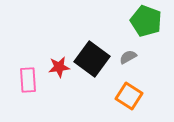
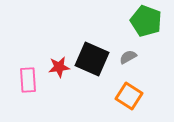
black square: rotated 12 degrees counterclockwise
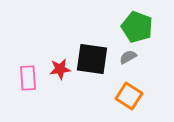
green pentagon: moved 9 px left, 6 px down
black square: rotated 16 degrees counterclockwise
red star: moved 1 px right, 2 px down
pink rectangle: moved 2 px up
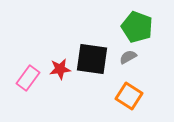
pink rectangle: rotated 40 degrees clockwise
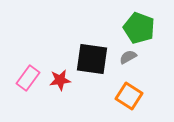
green pentagon: moved 2 px right, 1 px down
red star: moved 11 px down
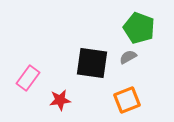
black square: moved 4 px down
red star: moved 20 px down
orange square: moved 2 px left, 4 px down; rotated 36 degrees clockwise
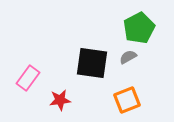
green pentagon: rotated 24 degrees clockwise
